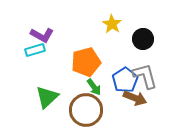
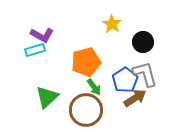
black circle: moved 3 px down
gray L-shape: moved 2 px up
brown arrow: rotated 55 degrees counterclockwise
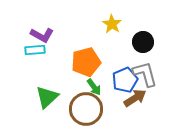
cyan rectangle: rotated 12 degrees clockwise
blue pentagon: rotated 10 degrees clockwise
brown circle: moved 1 px up
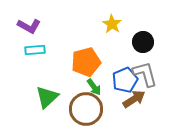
purple L-shape: moved 13 px left, 9 px up
brown arrow: moved 1 px left, 1 px down
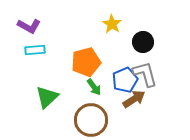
brown circle: moved 5 px right, 11 px down
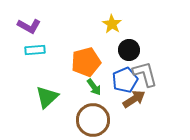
black circle: moved 14 px left, 8 px down
brown circle: moved 2 px right
